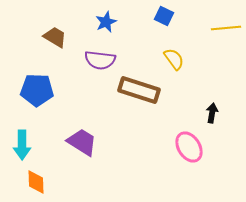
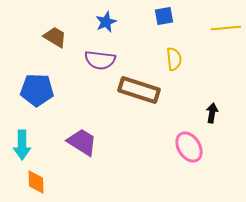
blue square: rotated 36 degrees counterclockwise
yellow semicircle: rotated 30 degrees clockwise
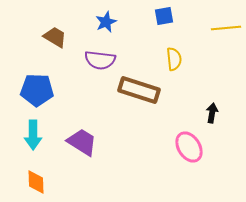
cyan arrow: moved 11 px right, 10 px up
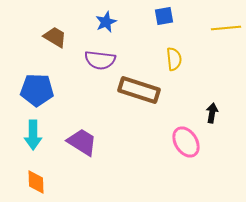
pink ellipse: moved 3 px left, 5 px up
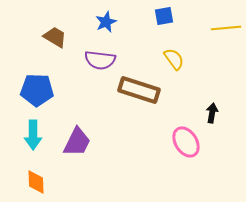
yellow semicircle: rotated 30 degrees counterclockwise
purple trapezoid: moved 5 px left; rotated 84 degrees clockwise
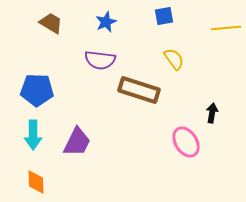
brown trapezoid: moved 4 px left, 14 px up
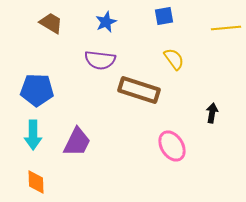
pink ellipse: moved 14 px left, 4 px down
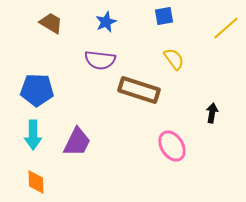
yellow line: rotated 36 degrees counterclockwise
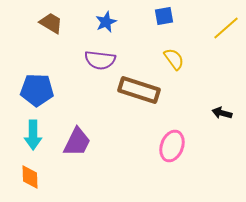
black arrow: moved 10 px right; rotated 84 degrees counterclockwise
pink ellipse: rotated 52 degrees clockwise
orange diamond: moved 6 px left, 5 px up
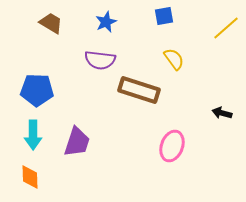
purple trapezoid: rotated 8 degrees counterclockwise
